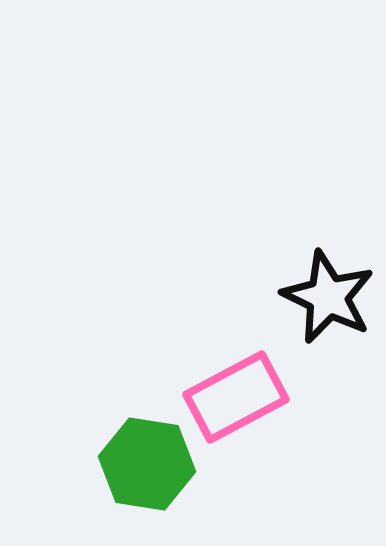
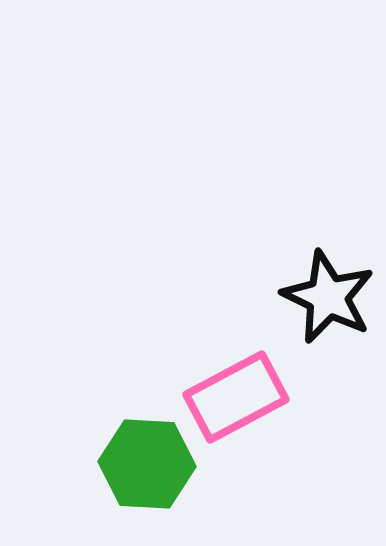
green hexagon: rotated 6 degrees counterclockwise
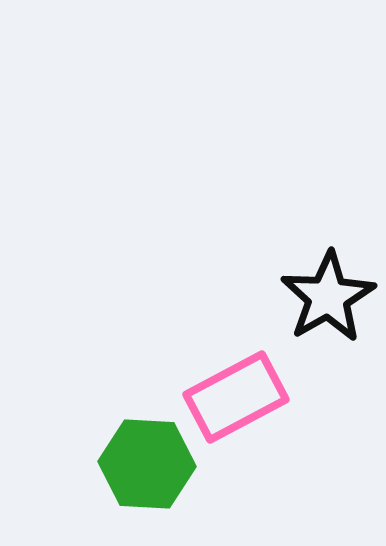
black star: rotated 16 degrees clockwise
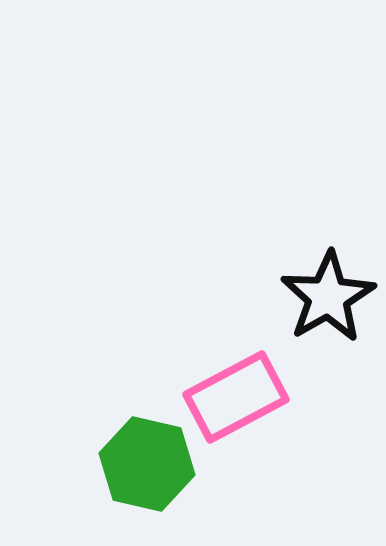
green hexagon: rotated 10 degrees clockwise
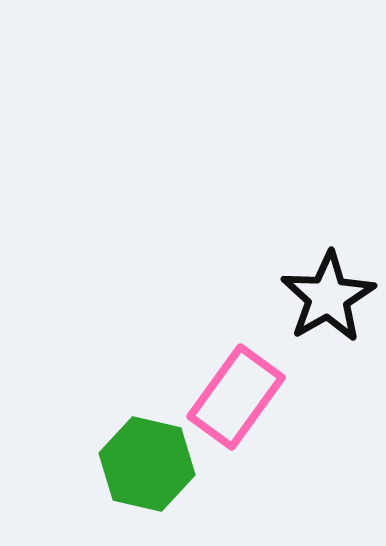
pink rectangle: rotated 26 degrees counterclockwise
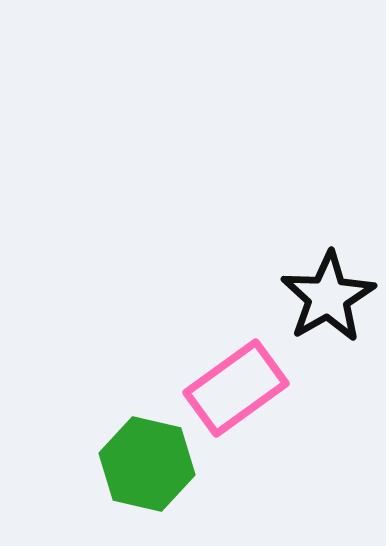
pink rectangle: moved 9 px up; rotated 18 degrees clockwise
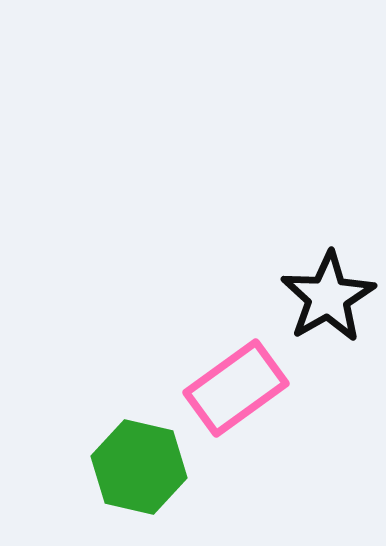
green hexagon: moved 8 px left, 3 px down
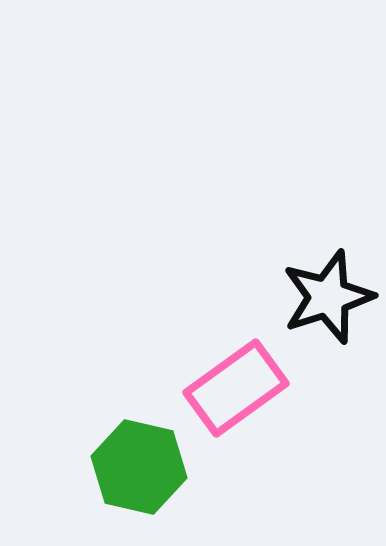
black star: rotated 12 degrees clockwise
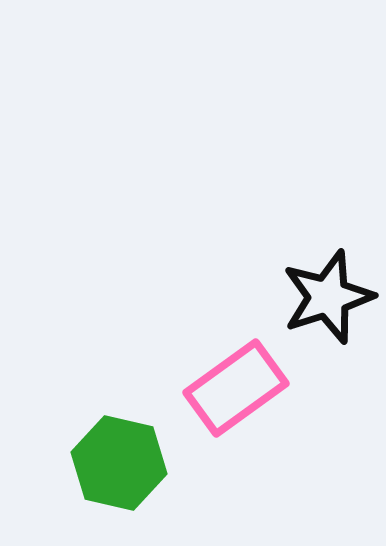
green hexagon: moved 20 px left, 4 px up
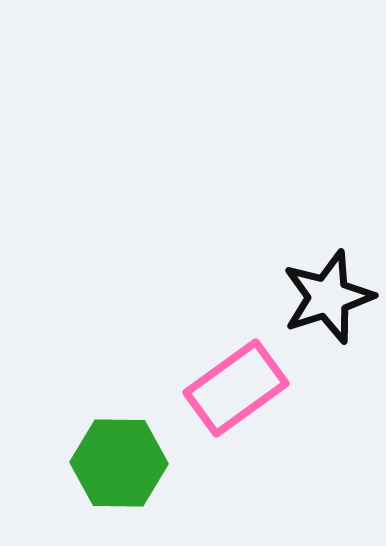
green hexagon: rotated 12 degrees counterclockwise
